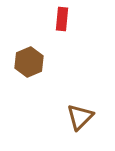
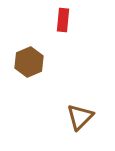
red rectangle: moved 1 px right, 1 px down
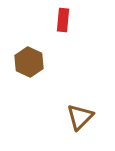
brown hexagon: rotated 12 degrees counterclockwise
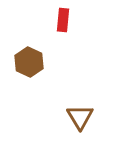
brown triangle: rotated 16 degrees counterclockwise
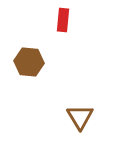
brown hexagon: rotated 20 degrees counterclockwise
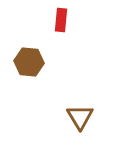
red rectangle: moved 2 px left
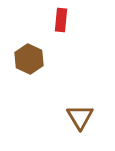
brown hexagon: moved 3 px up; rotated 20 degrees clockwise
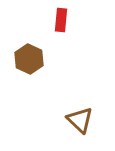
brown triangle: moved 3 px down; rotated 16 degrees counterclockwise
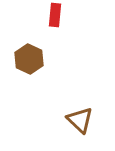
red rectangle: moved 6 px left, 5 px up
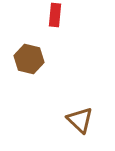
brown hexagon: rotated 12 degrees counterclockwise
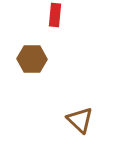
brown hexagon: moved 3 px right; rotated 12 degrees counterclockwise
